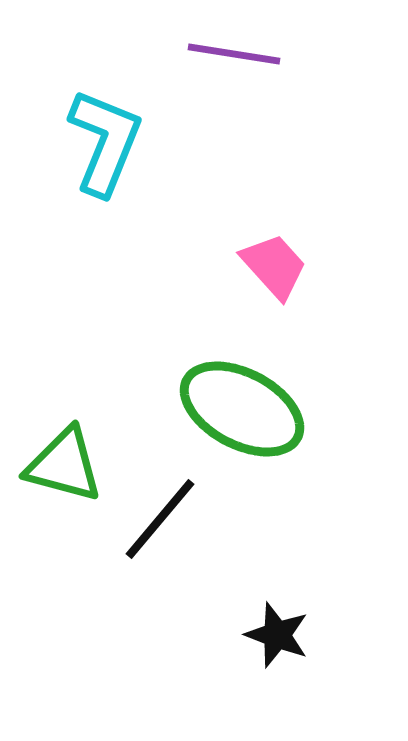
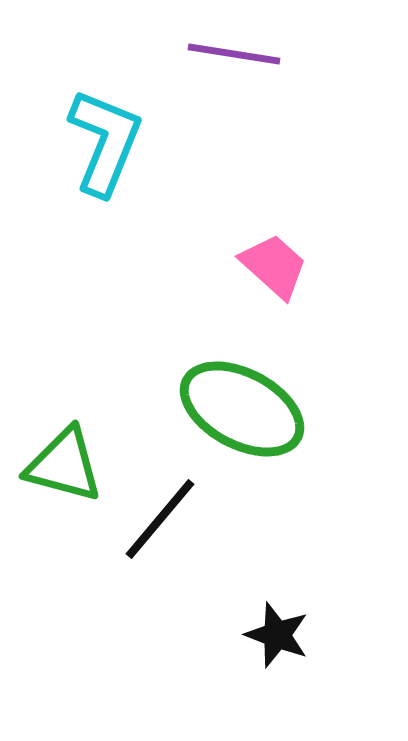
pink trapezoid: rotated 6 degrees counterclockwise
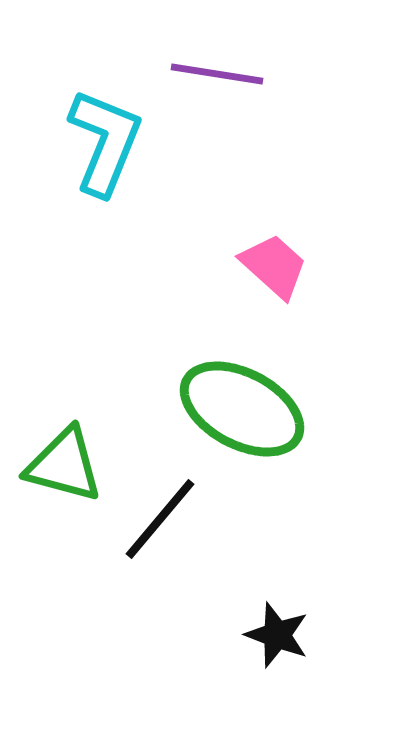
purple line: moved 17 px left, 20 px down
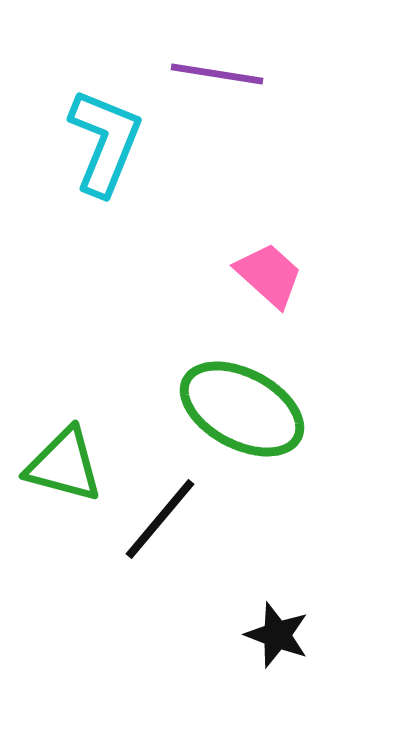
pink trapezoid: moved 5 px left, 9 px down
